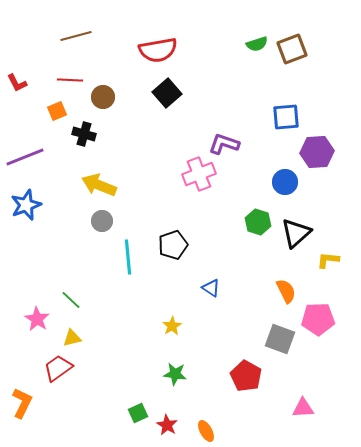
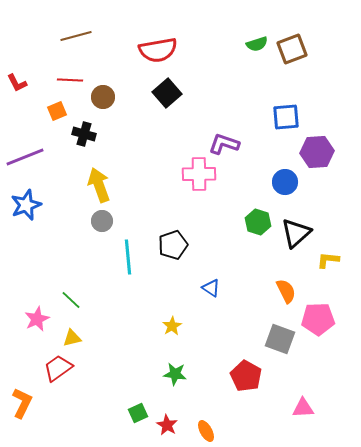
pink cross: rotated 20 degrees clockwise
yellow arrow: rotated 48 degrees clockwise
pink star: rotated 15 degrees clockwise
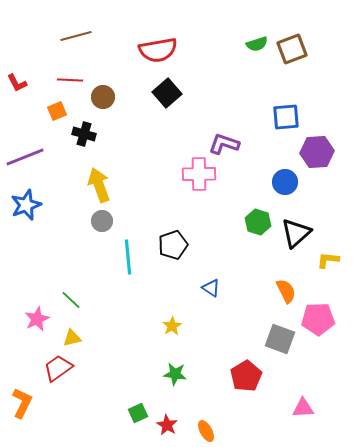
red pentagon: rotated 12 degrees clockwise
